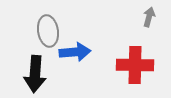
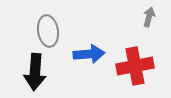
blue arrow: moved 14 px right, 2 px down
red cross: moved 1 px down; rotated 12 degrees counterclockwise
black arrow: moved 2 px up
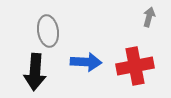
blue arrow: moved 3 px left, 8 px down; rotated 8 degrees clockwise
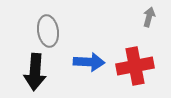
blue arrow: moved 3 px right
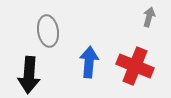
blue arrow: rotated 88 degrees counterclockwise
red cross: rotated 33 degrees clockwise
black arrow: moved 6 px left, 3 px down
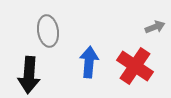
gray arrow: moved 6 px right, 10 px down; rotated 54 degrees clockwise
red cross: rotated 12 degrees clockwise
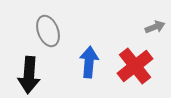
gray ellipse: rotated 12 degrees counterclockwise
red cross: rotated 18 degrees clockwise
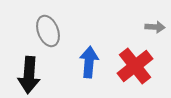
gray arrow: rotated 24 degrees clockwise
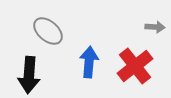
gray ellipse: rotated 28 degrees counterclockwise
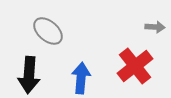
blue arrow: moved 8 px left, 16 px down
